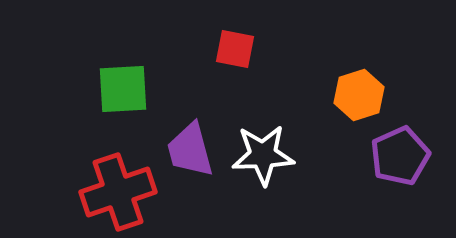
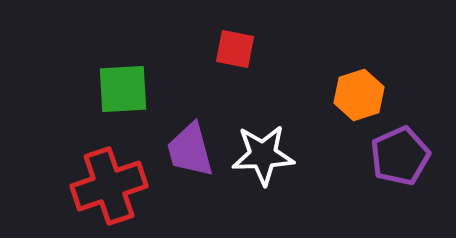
red cross: moved 9 px left, 6 px up
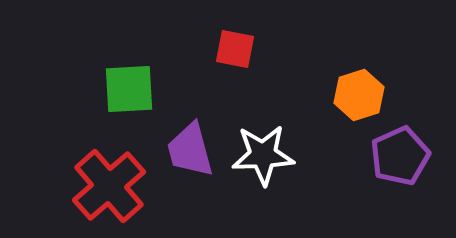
green square: moved 6 px right
red cross: rotated 22 degrees counterclockwise
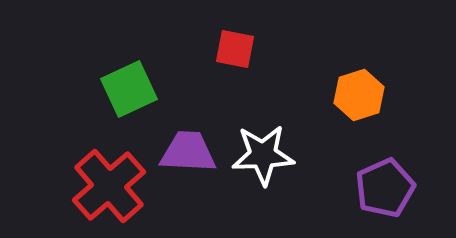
green square: rotated 22 degrees counterclockwise
purple trapezoid: moved 2 px left, 2 px down; rotated 108 degrees clockwise
purple pentagon: moved 15 px left, 32 px down
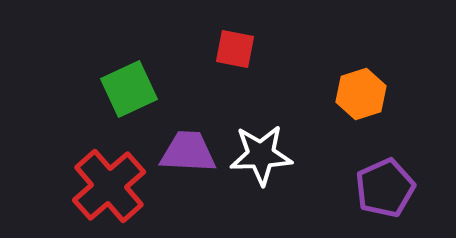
orange hexagon: moved 2 px right, 1 px up
white star: moved 2 px left
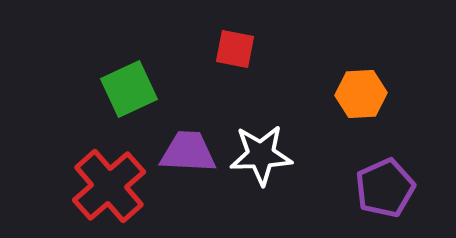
orange hexagon: rotated 15 degrees clockwise
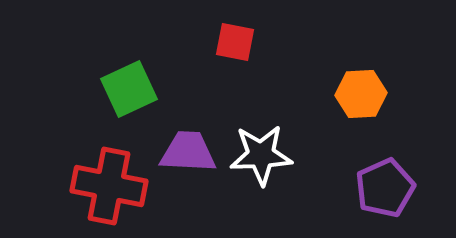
red square: moved 7 px up
red cross: rotated 38 degrees counterclockwise
